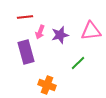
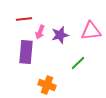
red line: moved 1 px left, 2 px down
purple rectangle: rotated 20 degrees clockwise
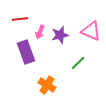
red line: moved 4 px left
pink triangle: rotated 30 degrees clockwise
purple rectangle: rotated 25 degrees counterclockwise
orange cross: rotated 12 degrees clockwise
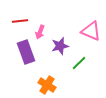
red line: moved 2 px down
purple star: moved 11 px down
green line: moved 1 px right
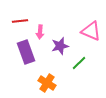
pink arrow: rotated 16 degrees counterclockwise
orange cross: moved 2 px up
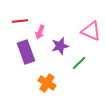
pink arrow: rotated 16 degrees clockwise
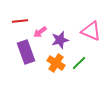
pink arrow: rotated 32 degrees clockwise
purple star: moved 6 px up
orange cross: moved 9 px right, 20 px up
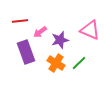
pink triangle: moved 1 px left, 1 px up
